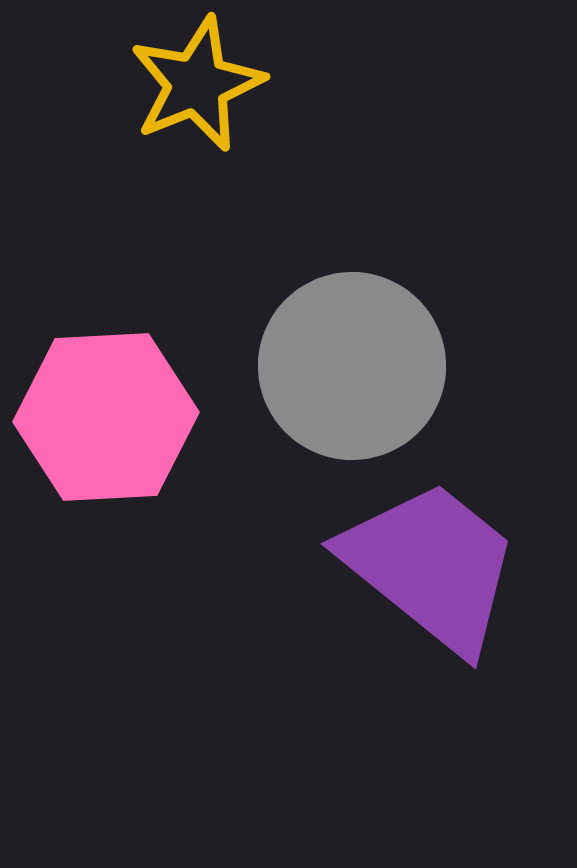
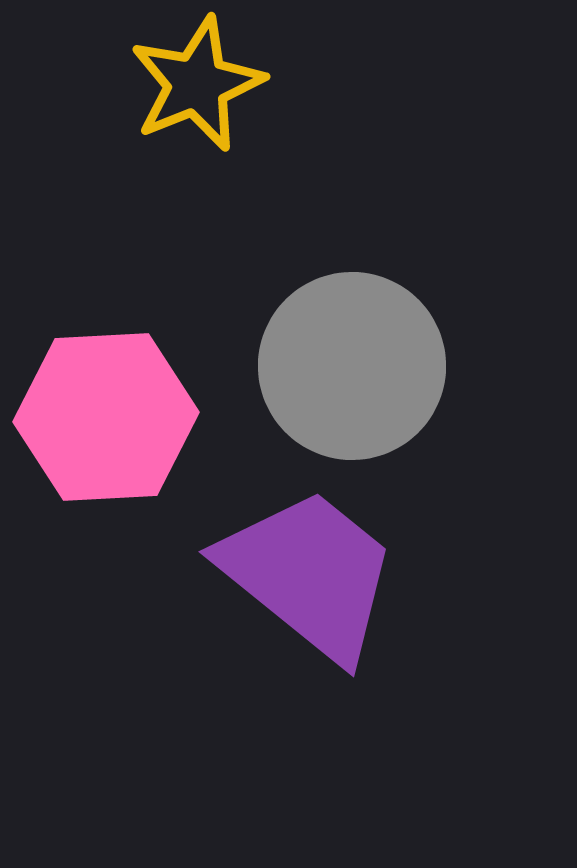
purple trapezoid: moved 122 px left, 8 px down
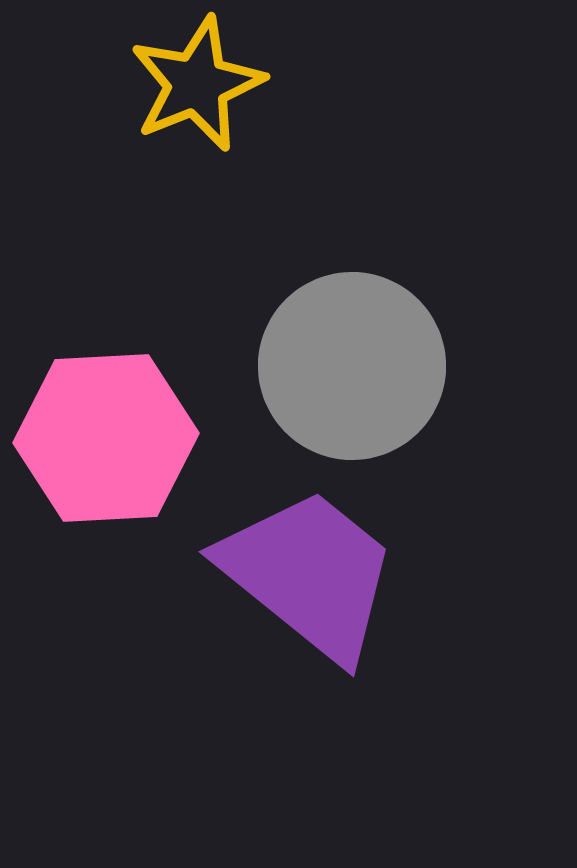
pink hexagon: moved 21 px down
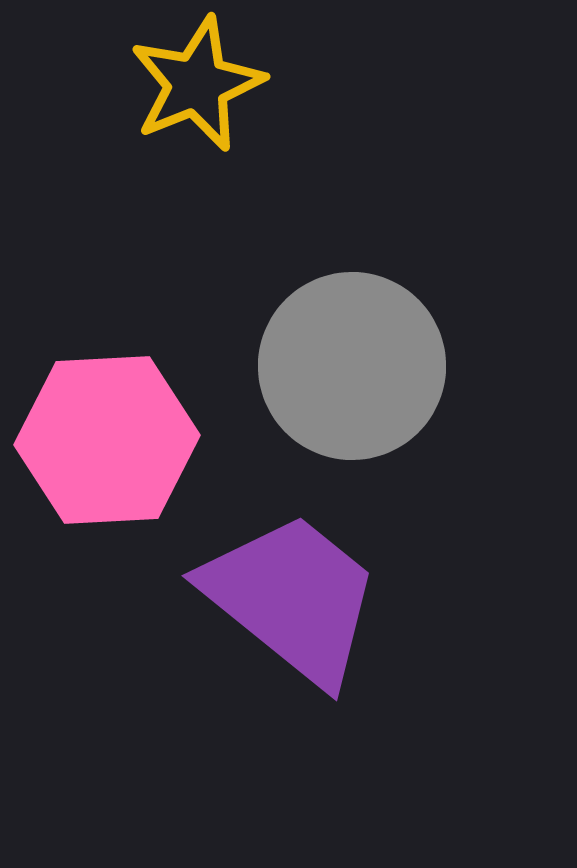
pink hexagon: moved 1 px right, 2 px down
purple trapezoid: moved 17 px left, 24 px down
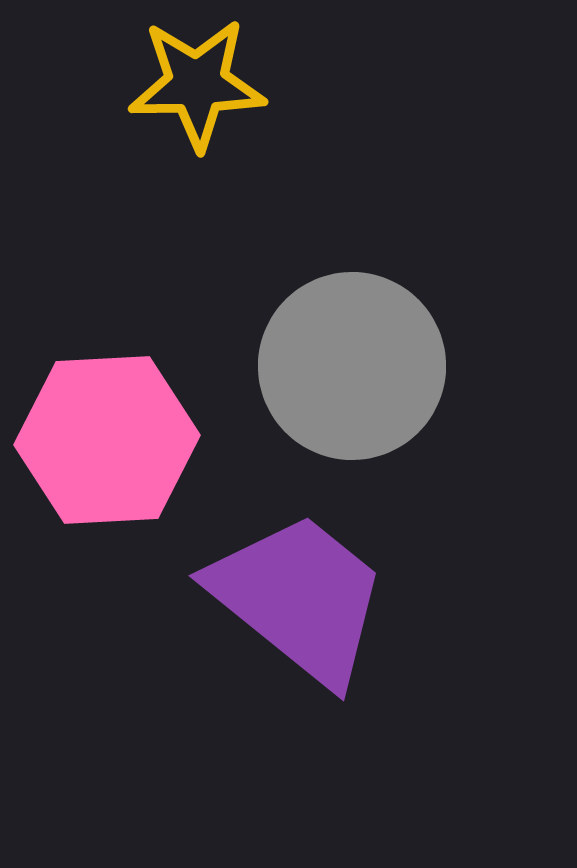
yellow star: rotated 21 degrees clockwise
purple trapezoid: moved 7 px right
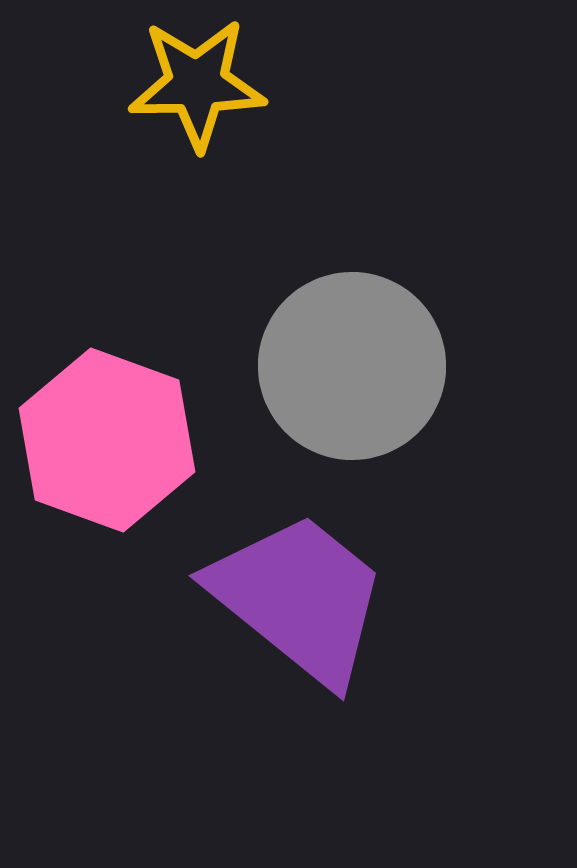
pink hexagon: rotated 23 degrees clockwise
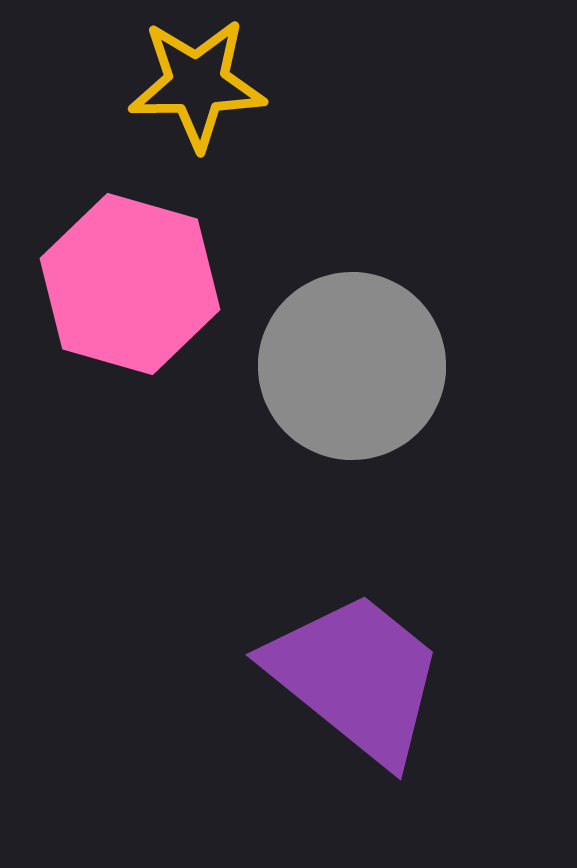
pink hexagon: moved 23 px right, 156 px up; rotated 4 degrees counterclockwise
purple trapezoid: moved 57 px right, 79 px down
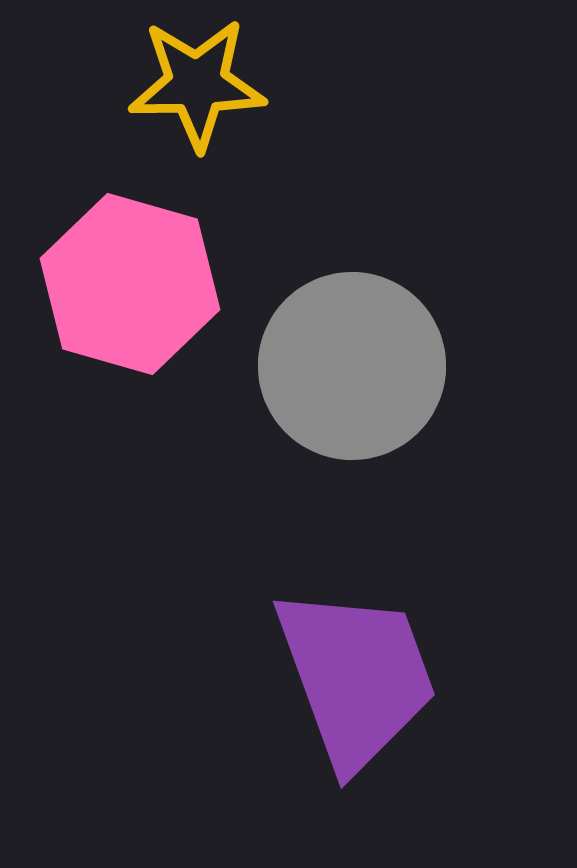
purple trapezoid: rotated 31 degrees clockwise
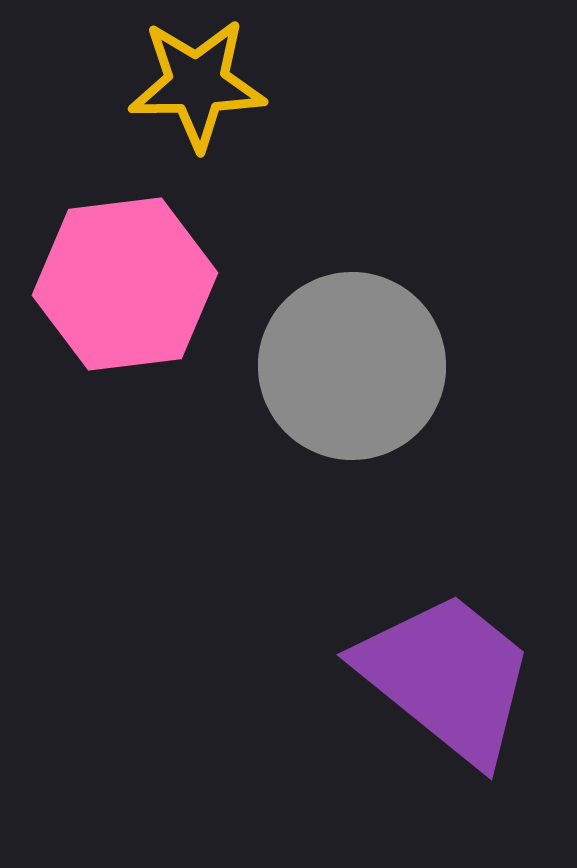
pink hexagon: moved 5 px left; rotated 23 degrees counterclockwise
purple trapezoid: moved 91 px right; rotated 31 degrees counterclockwise
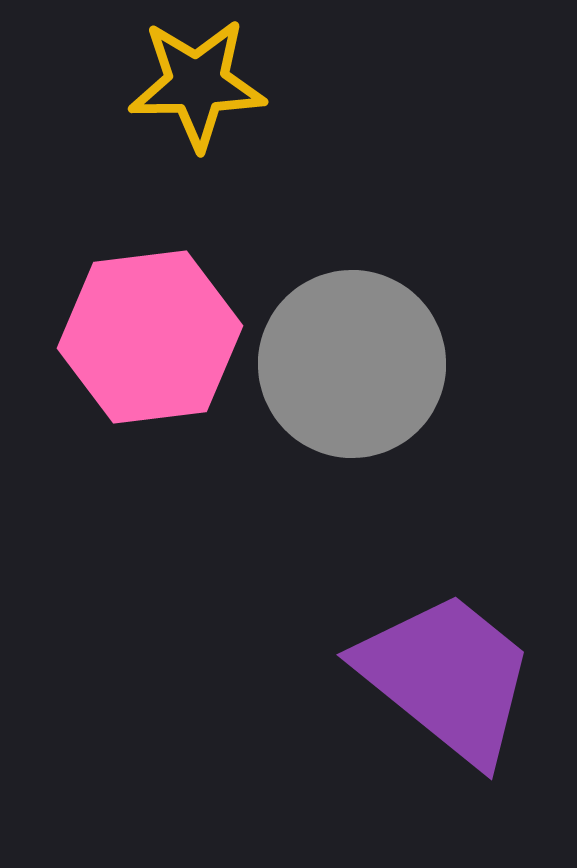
pink hexagon: moved 25 px right, 53 px down
gray circle: moved 2 px up
